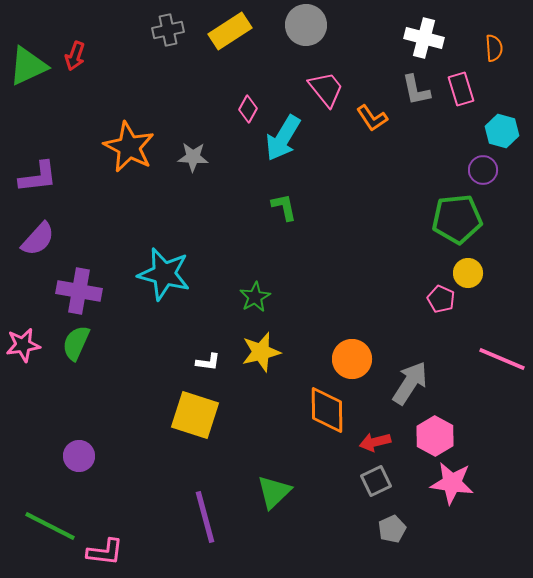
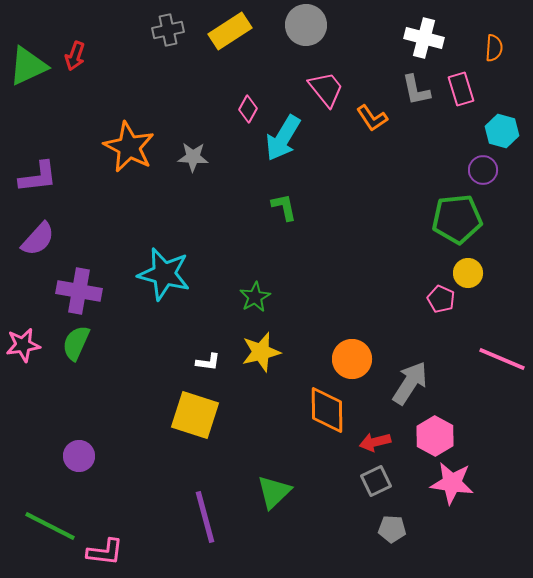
orange semicircle at (494, 48): rotated 8 degrees clockwise
gray pentagon at (392, 529): rotated 28 degrees clockwise
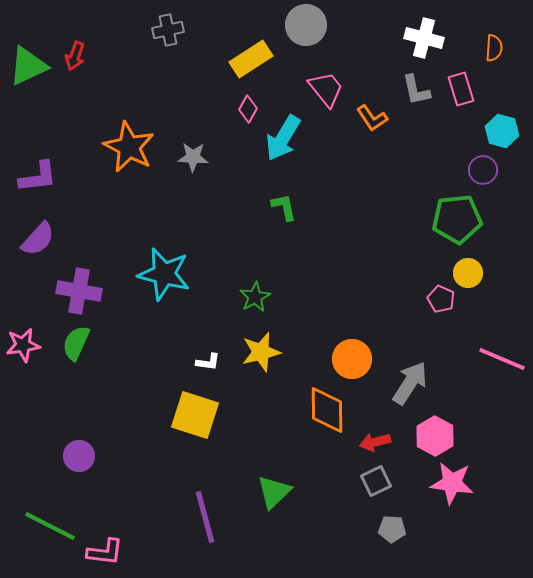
yellow rectangle at (230, 31): moved 21 px right, 28 px down
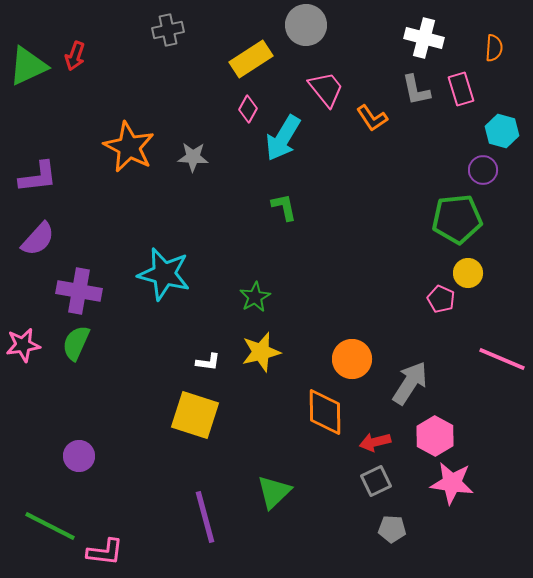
orange diamond at (327, 410): moved 2 px left, 2 px down
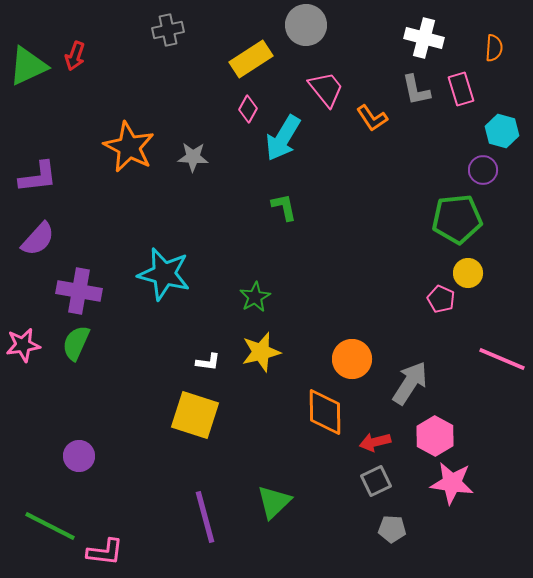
green triangle at (274, 492): moved 10 px down
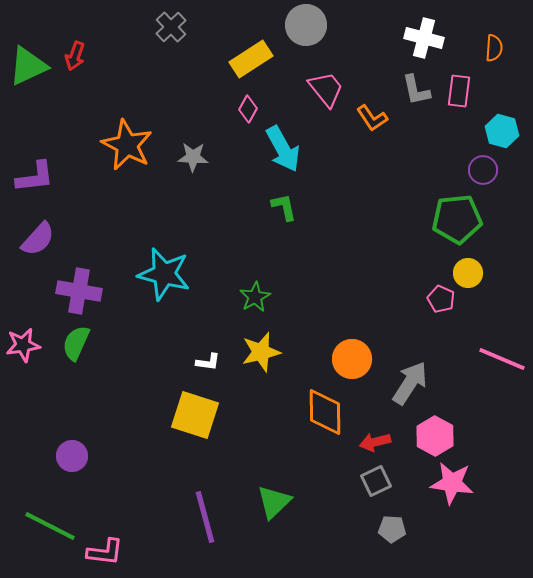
gray cross at (168, 30): moved 3 px right, 3 px up; rotated 32 degrees counterclockwise
pink rectangle at (461, 89): moved 2 px left, 2 px down; rotated 24 degrees clockwise
cyan arrow at (283, 138): moved 11 px down; rotated 60 degrees counterclockwise
orange star at (129, 147): moved 2 px left, 2 px up
purple L-shape at (38, 177): moved 3 px left
purple circle at (79, 456): moved 7 px left
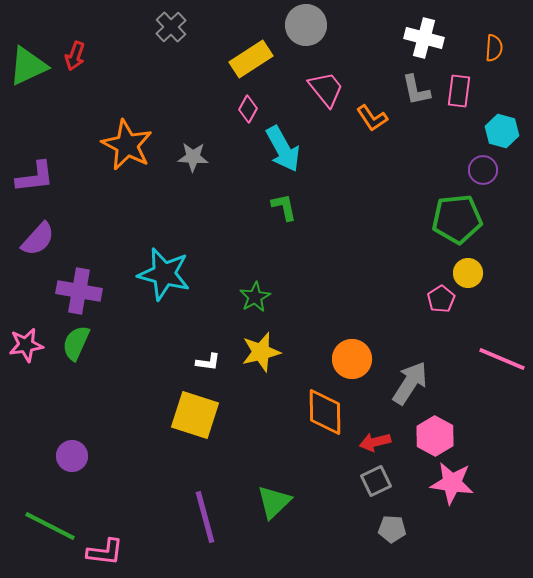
pink pentagon at (441, 299): rotated 16 degrees clockwise
pink star at (23, 345): moved 3 px right
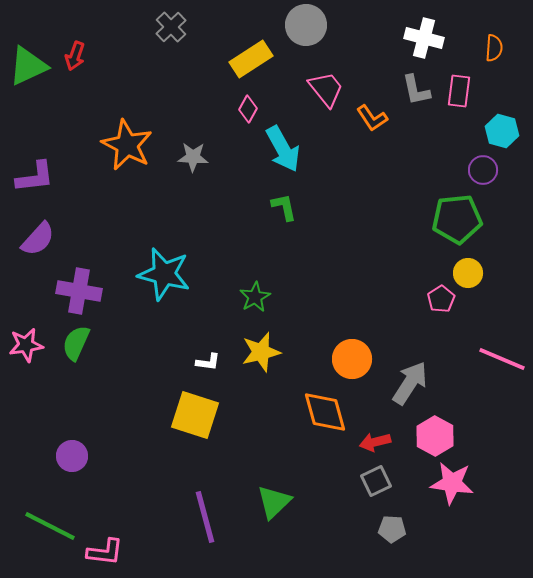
orange diamond at (325, 412): rotated 15 degrees counterclockwise
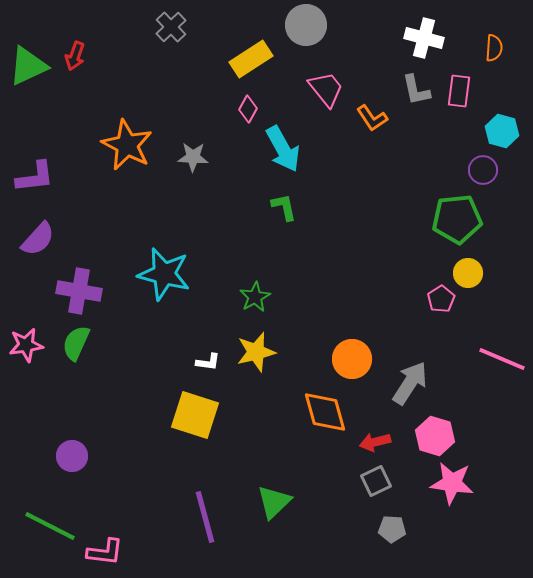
yellow star at (261, 352): moved 5 px left
pink hexagon at (435, 436): rotated 12 degrees counterclockwise
